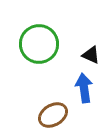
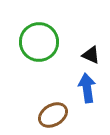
green circle: moved 2 px up
blue arrow: moved 3 px right
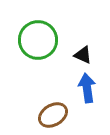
green circle: moved 1 px left, 2 px up
black triangle: moved 8 px left
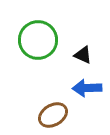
blue arrow: rotated 84 degrees counterclockwise
